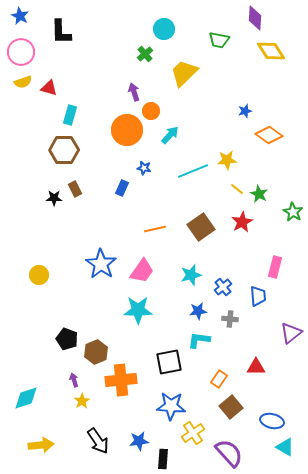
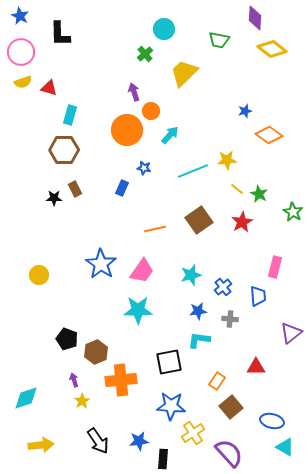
black L-shape at (61, 32): moved 1 px left, 2 px down
yellow diamond at (271, 51): moved 1 px right, 2 px up; rotated 20 degrees counterclockwise
brown square at (201, 227): moved 2 px left, 7 px up
orange rectangle at (219, 379): moved 2 px left, 2 px down
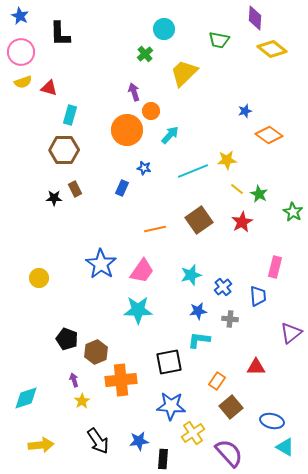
yellow circle at (39, 275): moved 3 px down
